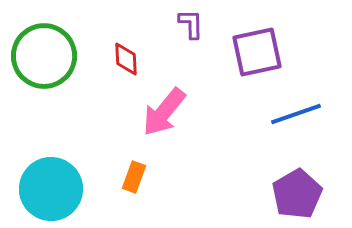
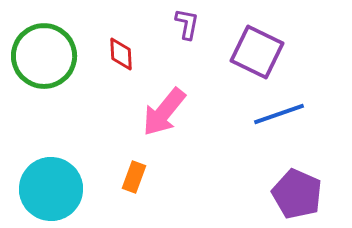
purple L-shape: moved 4 px left; rotated 12 degrees clockwise
purple square: rotated 38 degrees clockwise
red diamond: moved 5 px left, 5 px up
blue line: moved 17 px left
purple pentagon: rotated 18 degrees counterclockwise
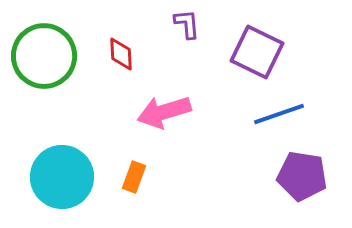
purple L-shape: rotated 16 degrees counterclockwise
pink arrow: rotated 34 degrees clockwise
cyan circle: moved 11 px right, 12 px up
purple pentagon: moved 5 px right, 18 px up; rotated 15 degrees counterclockwise
